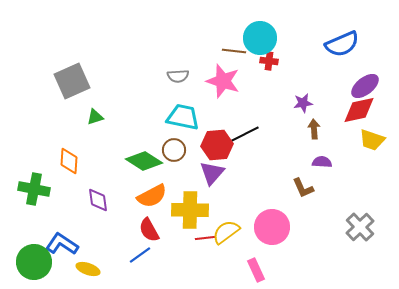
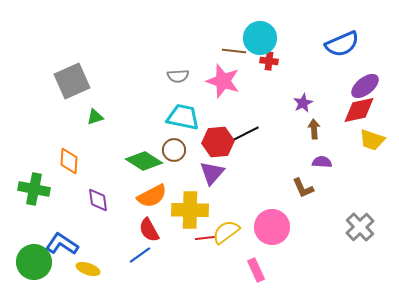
purple star: rotated 18 degrees counterclockwise
red hexagon: moved 1 px right, 3 px up
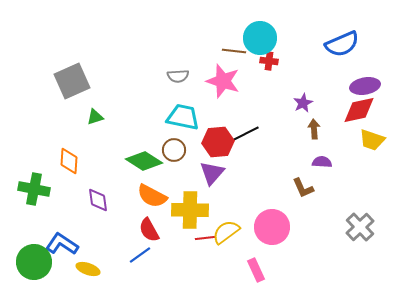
purple ellipse: rotated 28 degrees clockwise
orange semicircle: rotated 56 degrees clockwise
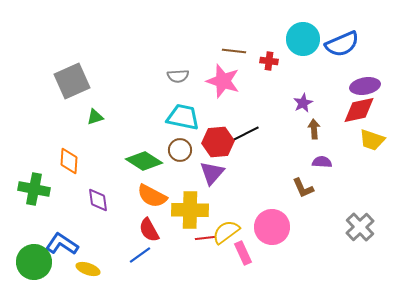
cyan circle: moved 43 px right, 1 px down
brown circle: moved 6 px right
pink rectangle: moved 13 px left, 17 px up
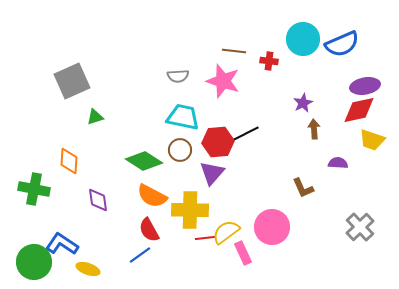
purple semicircle: moved 16 px right, 1 px down
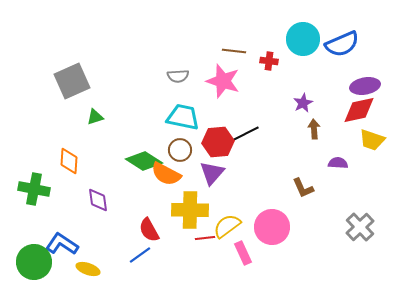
orange semicircle: moved 14 px right, 22 px up
yellow semicircle: moved 1 px right, 6 px up
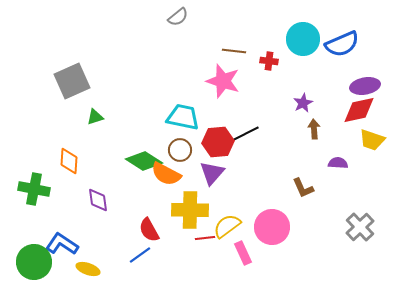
gray semicircle: moved 59 px up; rotated 35 degrees counterclockwise
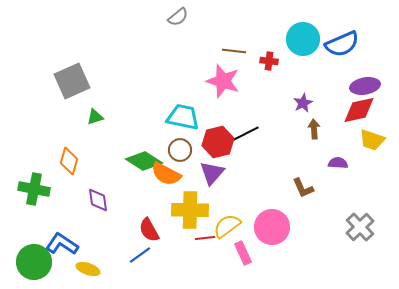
red hexagon: rotated 8 degrees counterclockwise
orange diamond: rotated 12 degrees clockwise
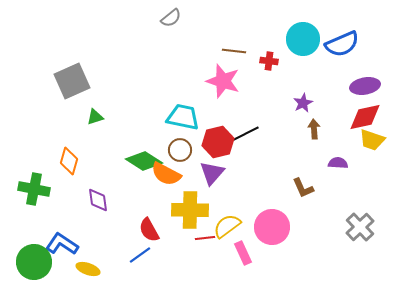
gray semicircle: moved 7 px left, 1 px down
red diamond: moved 6 px right, 7 px down
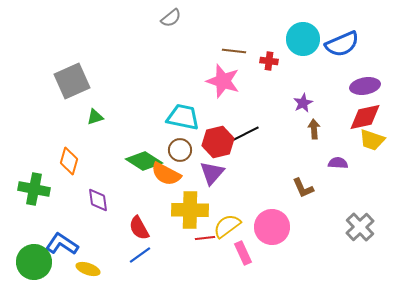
red semicircle: moved 10 px left, 2 px up
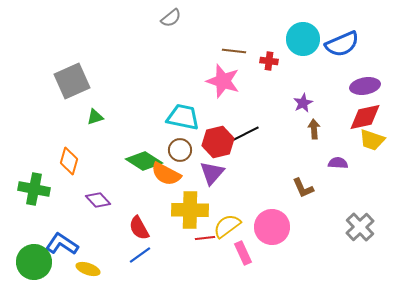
purple diamond: rotated 35 degrees counterclockwise
